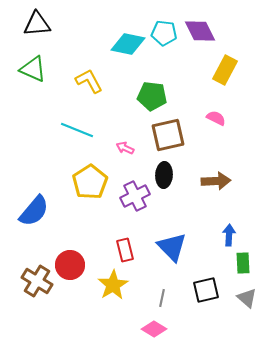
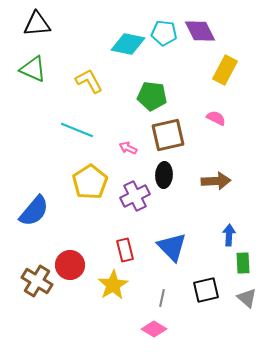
pink arrow: moved 3 px right
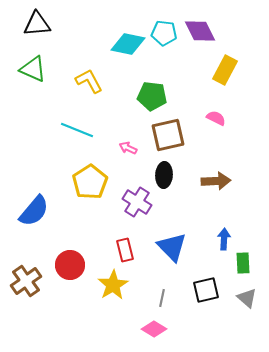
purple cross: moved 2 px right, 6 px down; rotated 32 degrees counterclockwise
blue arrow: moved 5 px left, 4 px down
brown cross: moved 11 px left; rotated 24 degrees clockwise
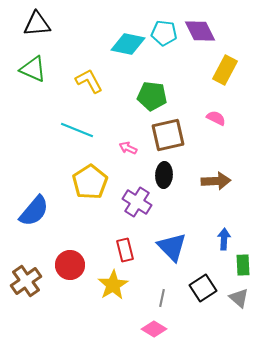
green rectangle: moved 2 px down
black square: moved 3 px left, 2 px up; rotated 20 degrees counterclockwise
gray triangle: moved 8 px left
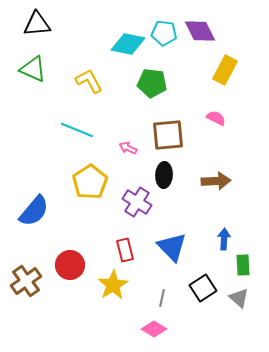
green pentagon: moved 13 px up
brown square: rotated 8 degrees clockwise
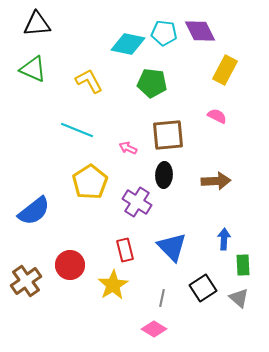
pink semicircle: moved 1 px right, 2 px up
blue semicircle: rotated 12 degrees clockwise
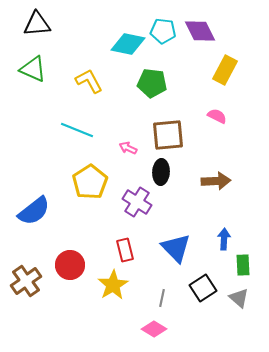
cyan pentagon: moved 1 px left, 2 px up
black ellipse: moved 3 px left, 3 px up
blue triangle: moved 4 px right, 1 px down
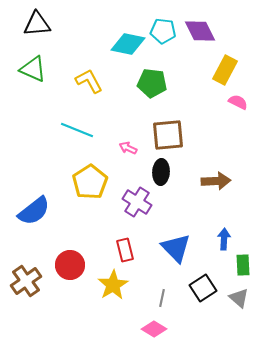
pink semicircle: moved 21 px right, 14 px up
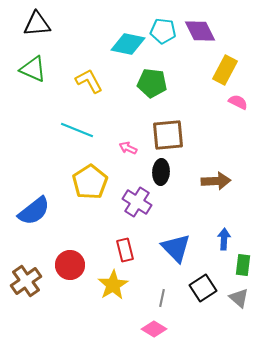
green rectangle: rotated 10 degrees clockwise
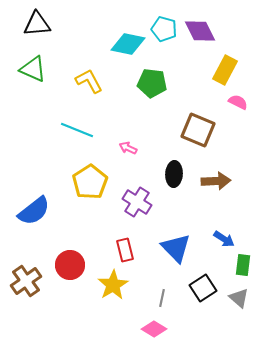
cyan pentagon: moved 1 px right, 2 px up; rotated 10 degrees clockwise
brown square: moved 30 px right, 5 px up; rotated 28 degrees clockwise
black ellipse: moved 13 px right, 2 px down
blue arrow: rotated 120 degrees clockwise
